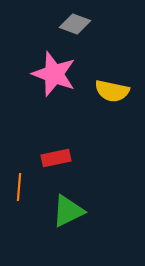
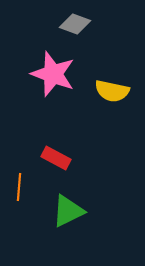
pink star: moved 1 px left
red rectangle: rotated 40 degrees clockwise
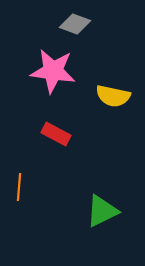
pink star: moved 3 px up; rotated 12 degrees counterclockwise
yellow semicircle: moved 1 px right, 5 px down
red rectangle: moved 24 px up
green triangle: moved 34 px right
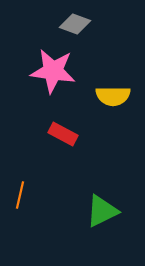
yellow semicircle: rotated 12 degrees counterclockwise
red rectangle: moved 7 px right
orange line: moved 1 px right, 8 px down; rotated 8 degrees clockwise
